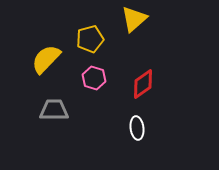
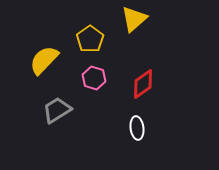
yellow pentagon: rotated 20 degrees counterclockwise
yellow semicircle: moved 2 px left, 1 px down
gray trapezoid: moved 3 px right; rotated 32 degrees counterclockwise
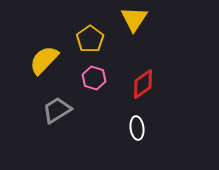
yellow triangle: rotated 16 degrees counterclockwise
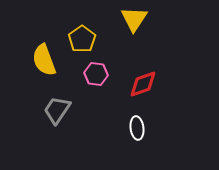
yellow pentagon: moved 8 px left
yellow semicircle: rotated 64 degrees counterclockwise
pink hexagon: moved 2 px right, 4 px up; rotated 10 degrees counterclockwise
red diamond: rotated 16 degrees clockwise
gray trapezoid: rotated 24 degrees counterclockwise
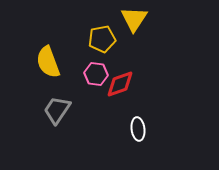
yellow pentagon: moved 20 px right; rotated 24 degrees clockwise
yellow semicircle: moved 4 px right, 2 px down
red diamond: moved 23 px left
white ellipse: moved 1 px right, 1 px down
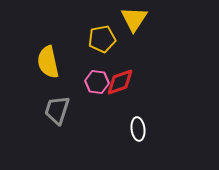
yellow semicircle: rotated 8 degrees clockwise
pink hexagon: moved 1 px right, 8 px down
red diamond: moved 2 px up
gray trapezoid: rotated 16 degrees counterclockwise
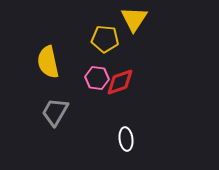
yellow pentagon: moved 3 px right; rotated 16 degrees clockwise
pink hexagon: moved 4 px up
gray trapezoid: moved 2 px left, 2 px down; rotated 12 degrees clockwise
white ellipse: moved 12 px left, 10 px down
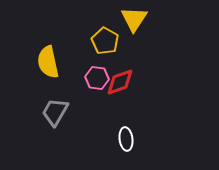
yellow pentagon: moved 2 px down; rotated 24 degrees clockwise
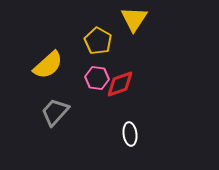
yellow pentagon: moved 7 px left
yellow semicircle: moved 3 px down; rotated 120 degrees counterclockwise
red diamond: moved 2 px down
gray trapezoid: rotated 12 degrees clockwise
white ellipse: moved 4 px right, 5 px up
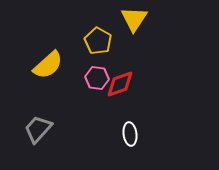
gray trapezoid: moved 17 px left, 17 px down
